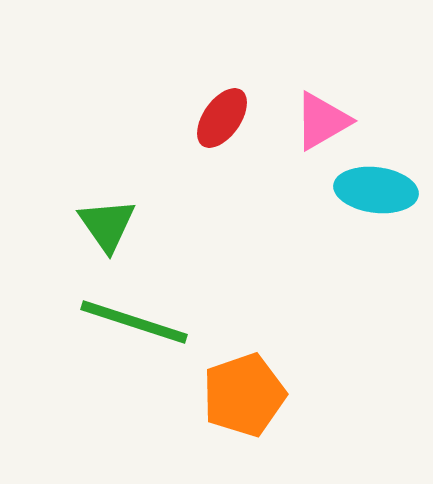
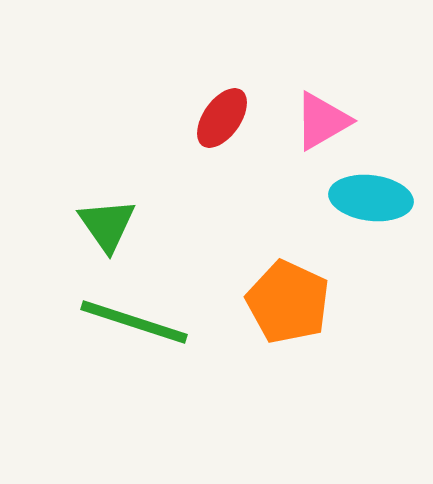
cyan ellipse: moved 5 px left, 8 px down
orange pentagon: moved 44 px right, 93 px up; rotated 28 degrees counterclockwise
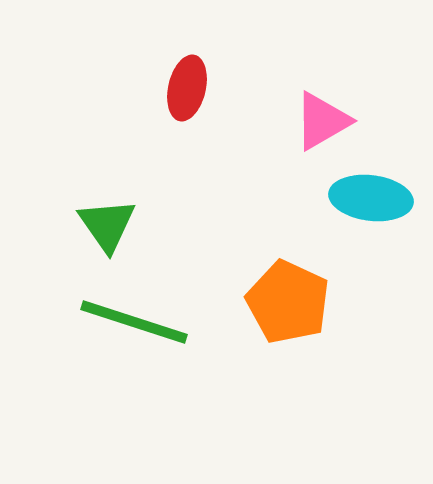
red ellipse: moved 35 px left, 30 px up; rotated 22 degrees counterclockwise
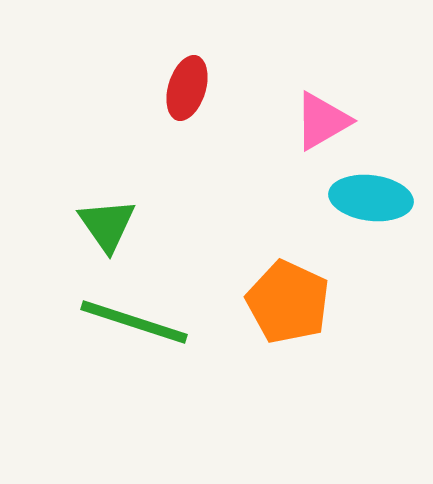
red ellipse: rotated 4 degrees clockwise
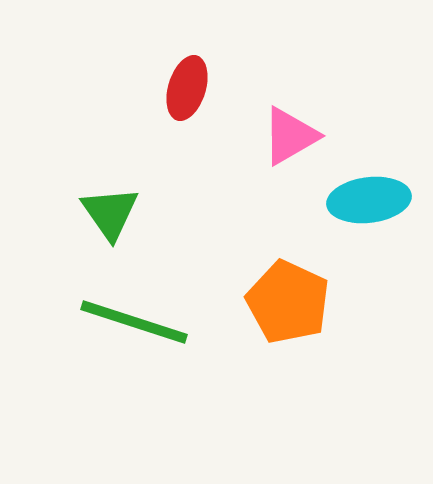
pink triangle: moved 32 px left, 15 px down
cyan ellipse: moved 2 px left, 2 px down; rotated 14 degrees counterclockwise
green triangle: moved 3 px right, 12 px up
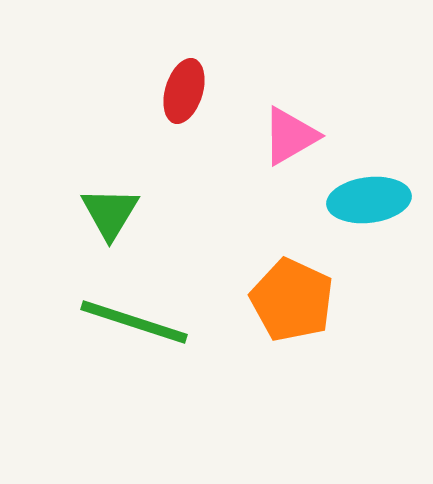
red ellipse: moved 3 px left, 3 px down
green triangle: rotated 6 degrees clockwise
orange pentagon: moved 4 px right, 2 px up
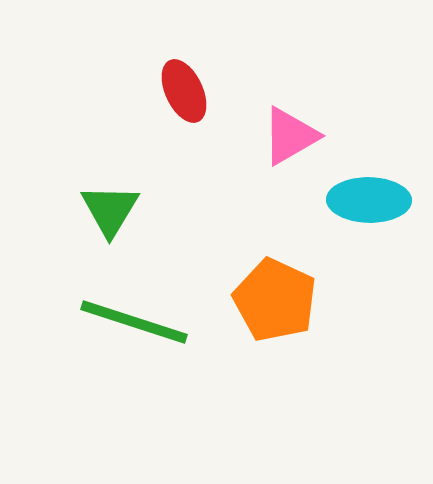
red ellipse: rotated 42 degrees counterclockwise
cyan ellipse: rotated 8 degrees clockwise
green triangle: moved 3 px up
orange pentagon: moved 17 px left
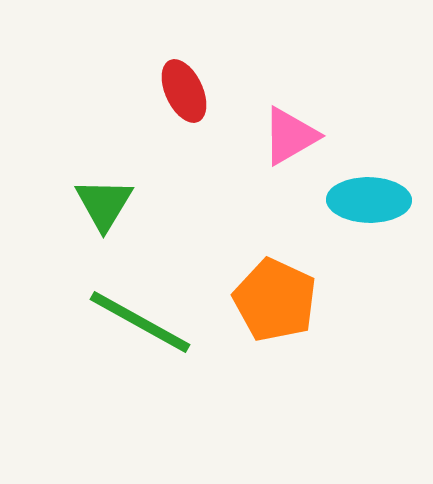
green triangle: moved 6 px left, 6 px up
green line: moved 6 px right; rotated 11 degrees clockwise
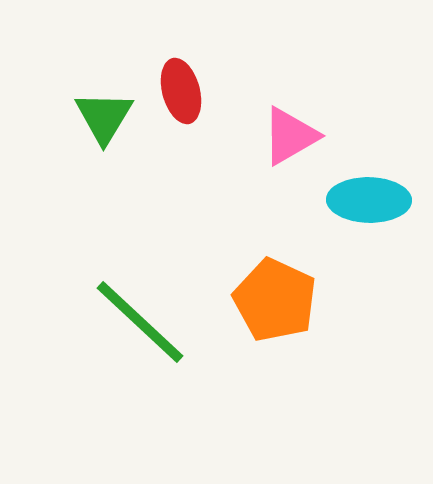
red ellipse: moved 3 px left; rotated 10 degrees clockwise
green triangle: moved 87 px up
green line: rotated 14 degrees clockwise
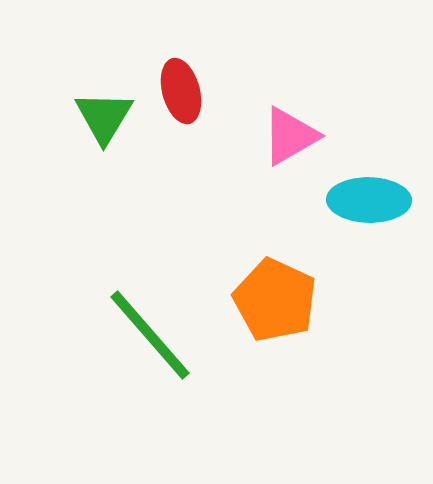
green line: moved 10 px right, 13 px down; rotated 6 degrees clockwise
